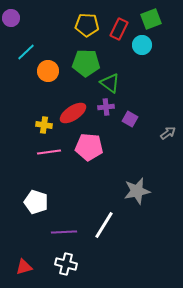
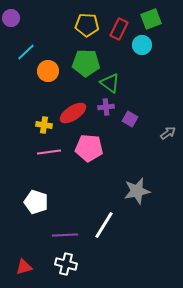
pink pentagon: moved 1 px down
purple line: moved 1 px right, 3 px down
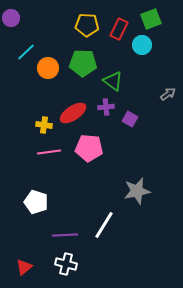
green pentagon: moved 3 px left
orange circle: moved 3 px up
green triangle: moved 3 px right, 2 px up
gray arrow: moved 39 px up
red triangle: rotated 24 degrees counterclockwise
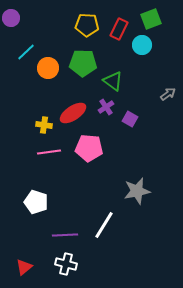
purple cross: rotated 28 degrees counterclockwise
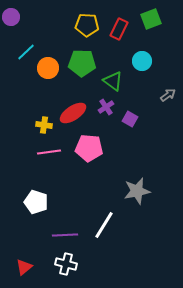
purple circle: moved 1 px up
cyan circle: moved 16 px down
green pentagon: moved 1 px left
gray arrow: moved 1 px down
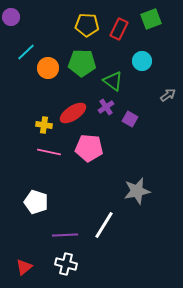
pink line: rotated 20 degrees clockwise
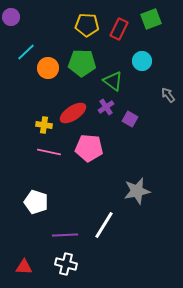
gray arrow: rotated 91 degrees counterclockwise
red triangle: rotated 42 degrees clockwise
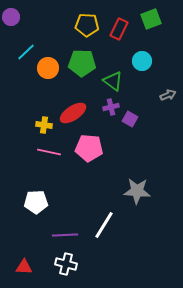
gray arrow: rotated 105 degrees clockwise
purple cross: moved 5 px right; rotated 21 degrees clockwise
gray star: rotated 16 degrees clockwise
white pentagon: rotated 20 degrees counterclockwise
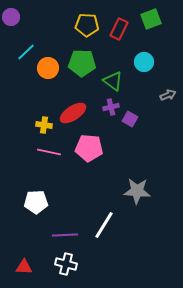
cyan circle: moved 2 px right, 1 px down
